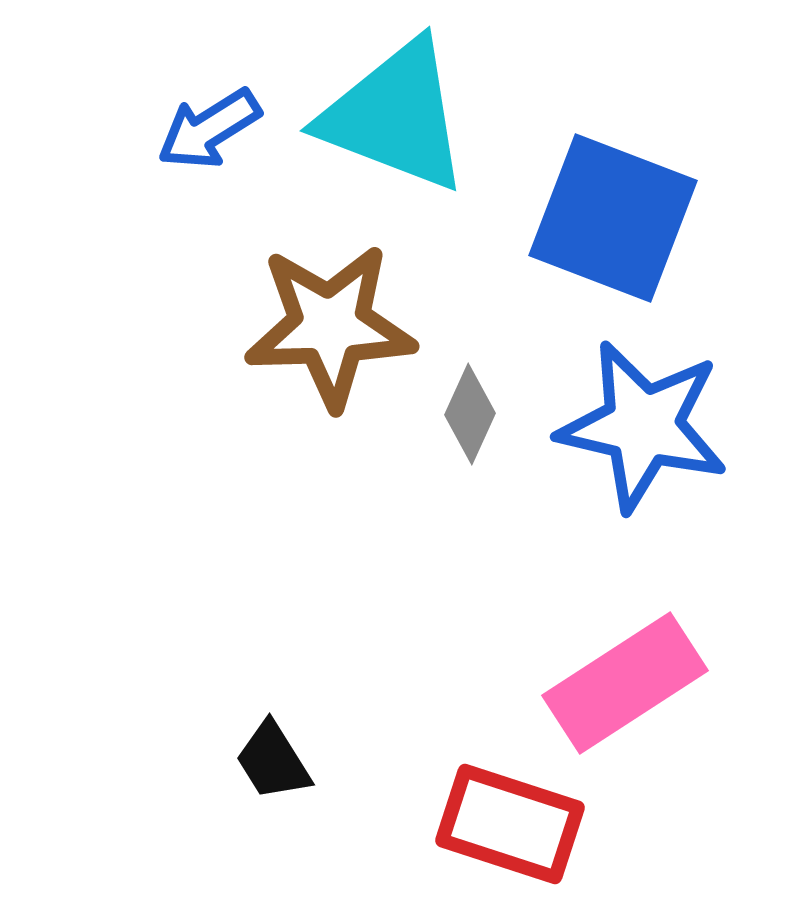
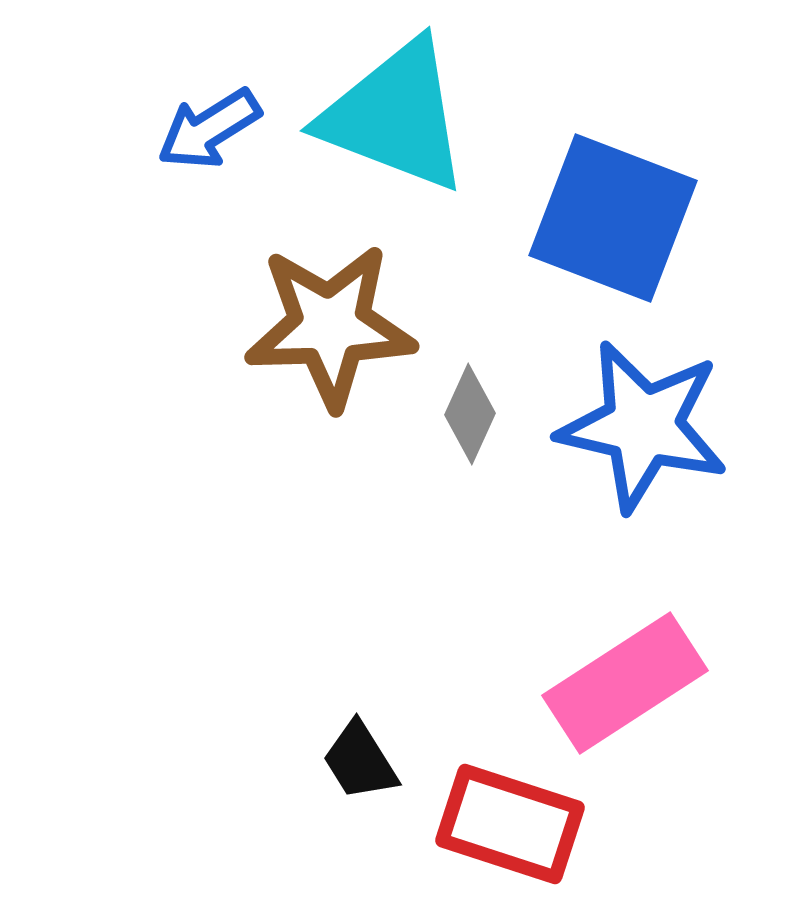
black trapezoid: moved 87 px right
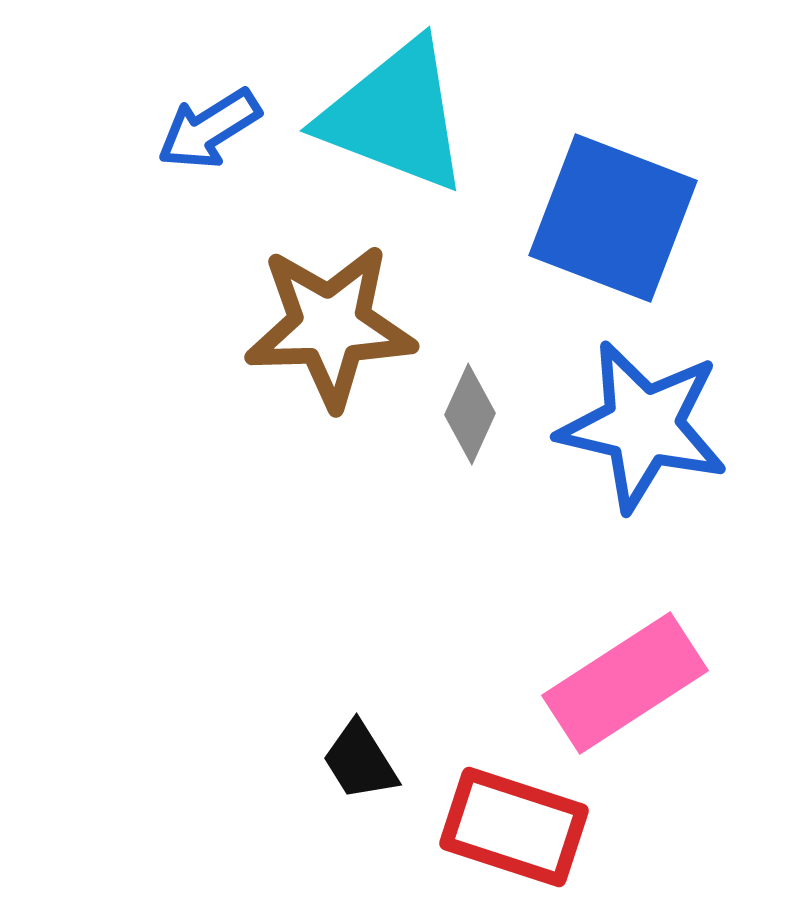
red rectangle: moved 4 px right, 3 px down
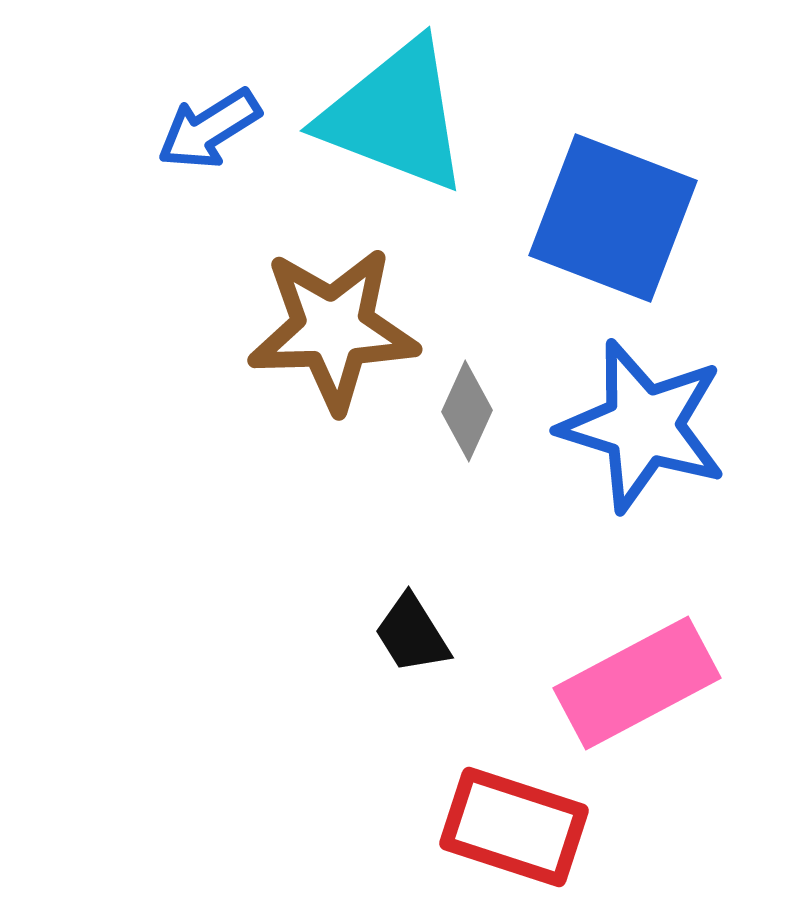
brown star: moved 3 px right, 3 px down
gray diamond: moved 3 px left, 3 px up
blue star: rotated 4 degrees clockwise
pink rectangle: moved 12 px right; rotated 5 degrees clockwise
black trapezoid: moved 52 px right, 127 px up
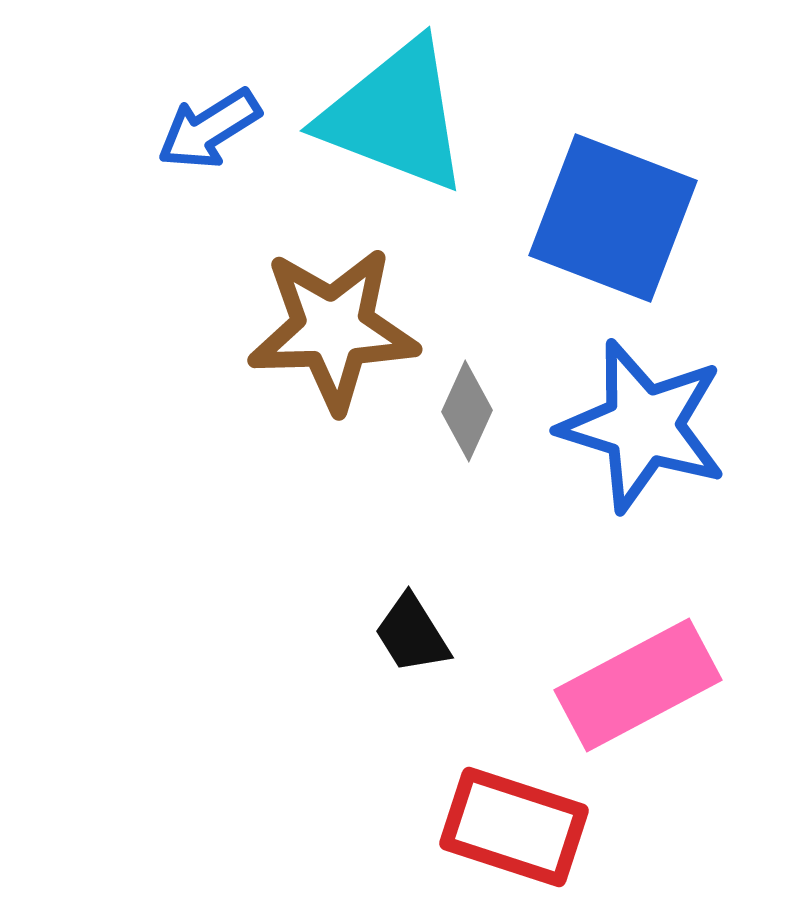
pink rectangle: moved 1 px right, 2 px down
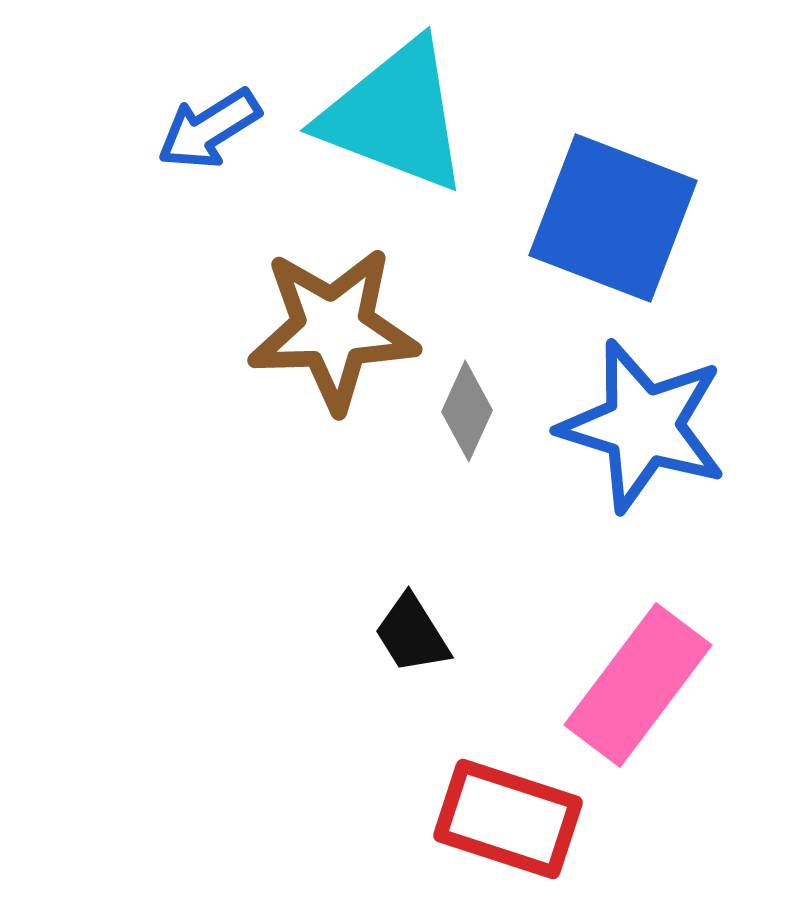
pink rectangle: rotated 25 degrees counterclockwise
red rectangle: moved 6 px left, 8 px up
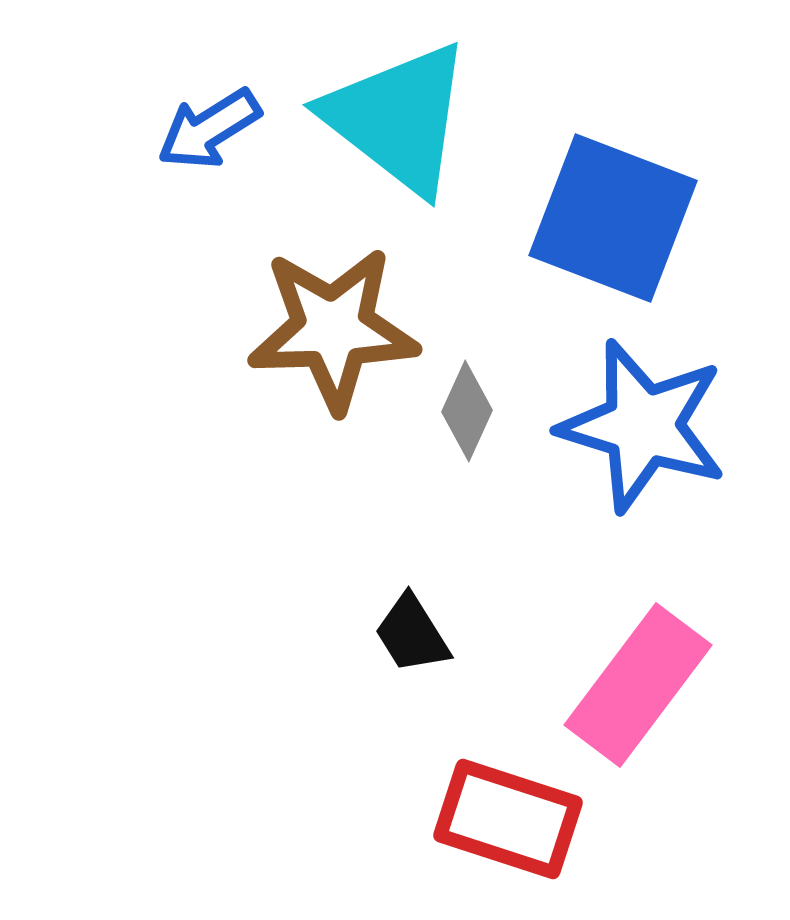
cyan triangle: moved 3 px right, 2 px down; rotated 17 degrees clockwise
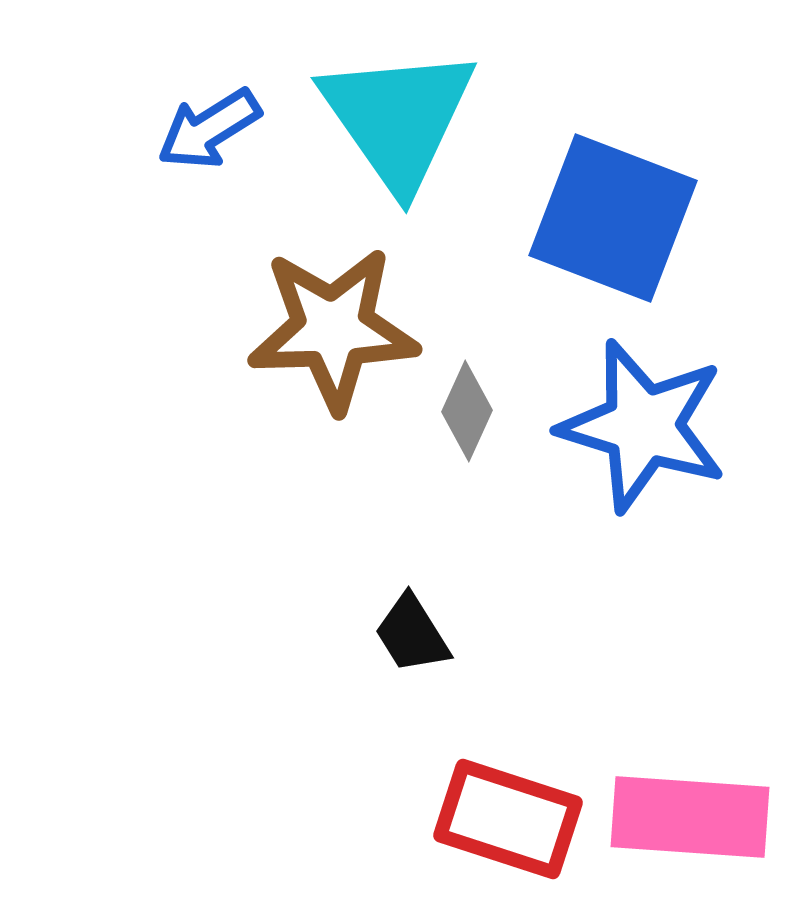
cyan triangle: rotated 17 degrees clockwise
pink rectangle: moved 52 px right, 132 px down; rotated 57 degrees clockwise
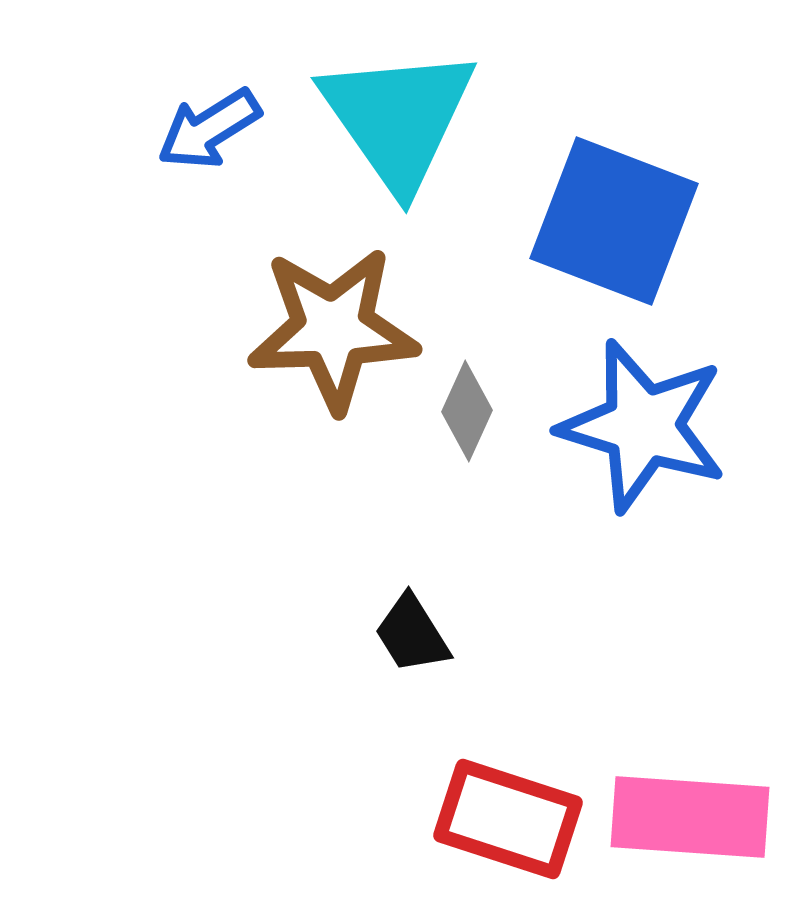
blue square: moved 1 px right, 3 px down
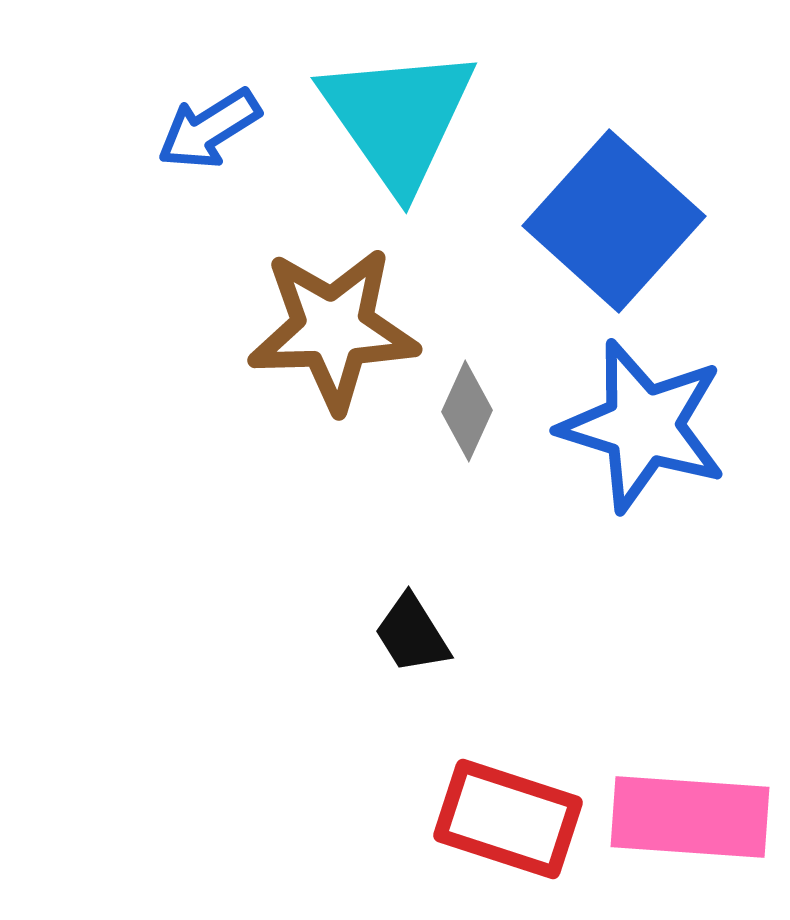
blue square: rotated 21 degrees clockwise
